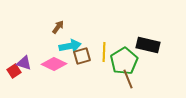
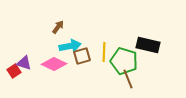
green pentagon: rotated 24 degrees counterclockwise
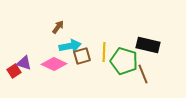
brown line: moved 15 px right, 5 px up
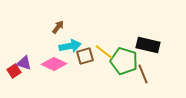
yellow line: rotated 54 degrees counterclockwise
brown square: moved 3 px right
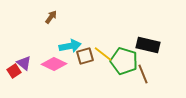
brown arrow: moved 7 px left, 10 px up
yellow line: moved 1 px left, 2 px down
purple triangle: rotated 21 degrees clockwise
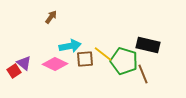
brown square: moved 3 px down; rotated 12 degrees clockwise
pink diamond: moved 1 px right
